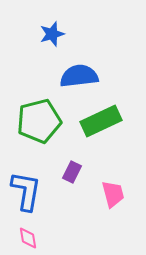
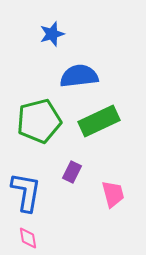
green rectangle: moved 2 px left
blue L-shape: moved 1 px down
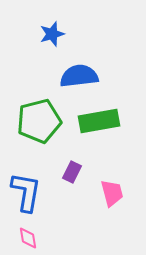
green rectangle: rotated 15 degrees clockwise
pink trapezoid: moved 1 px left, 1 px up
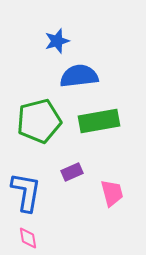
blue star: moved 5 px right, 7 px down
purple rectangle: rotated 40 degrees clockwise
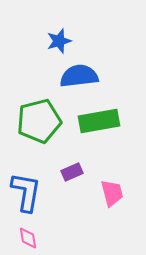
blue star: moved 2 px right
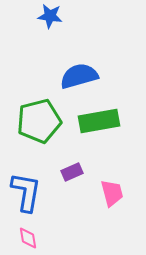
blue star: moved 9 px left, 25 px up; rotated 25 degrees clockwise
blue semicircle: rotated 9 degrees counterclockwise
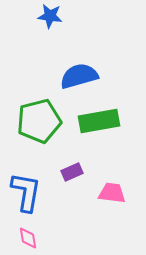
pink trapezoid: rotated 68 degrees counterclockwise
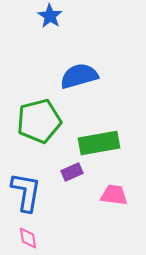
blue star: rotated 25 degrees clockwise
green rectangle: moved 22 px down
pink trapezoid: moved 2 px right, 2 px down
